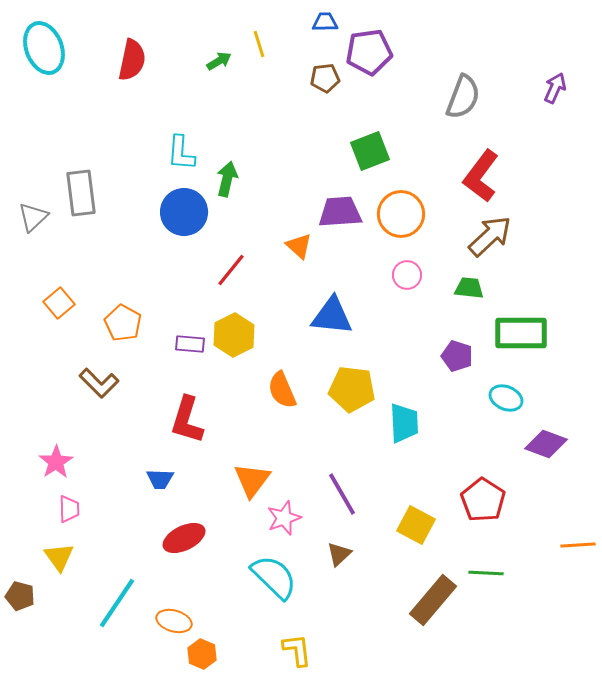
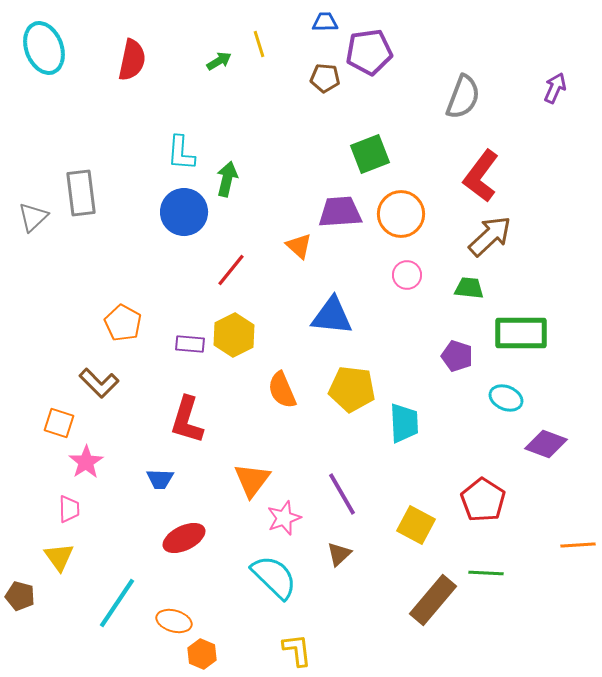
brown pentagon at (325, 78): rotated 12 degrees clockwise
green square at (370, 151): moved 3 px down
orange square at (59, 303): moved 120 px down; rotated 32 degrees counterclockwise
pink star at (56, 462): moved 30 px right
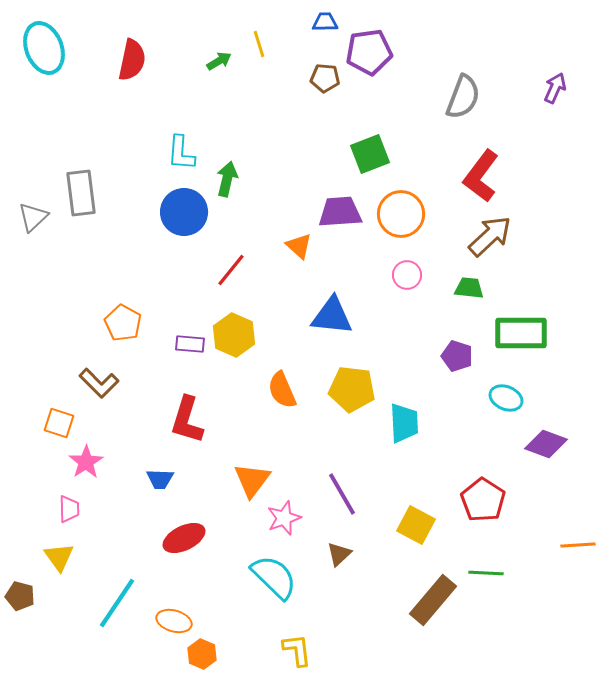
yellow hexagon at (234, 335): rotated 9 degrees counterclockwise
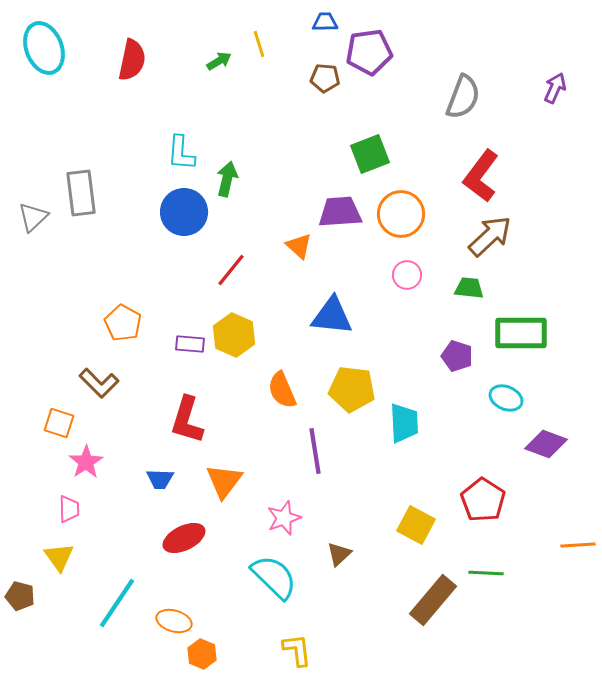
orange triangle at (252, 480): moved 28 px left, 1 px down
purple line at (342, 494): moved 27 px left, 43 px up; rotated 21 degrees clockwise
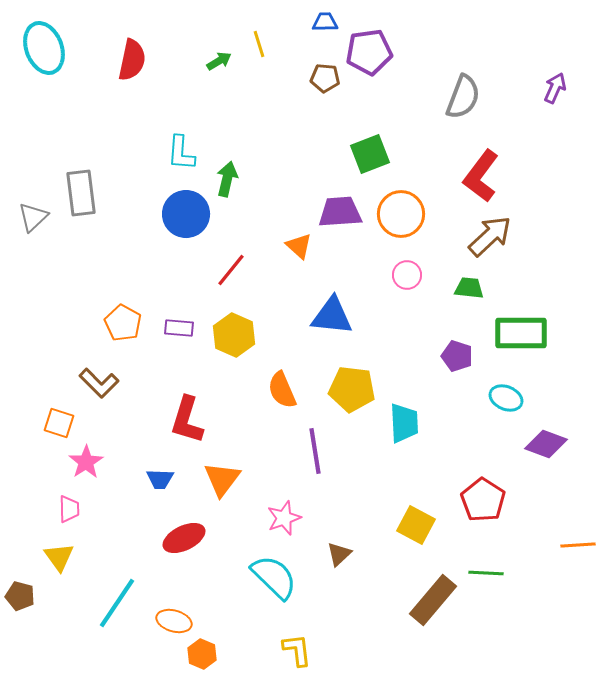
blue circle at (184, 212): moved 2 px right, 2 px down
purple rectangle at (190, 344): moved 11 px left, 16 px up
orange triangle at (224, 481): moved 2 px left, 2 px up
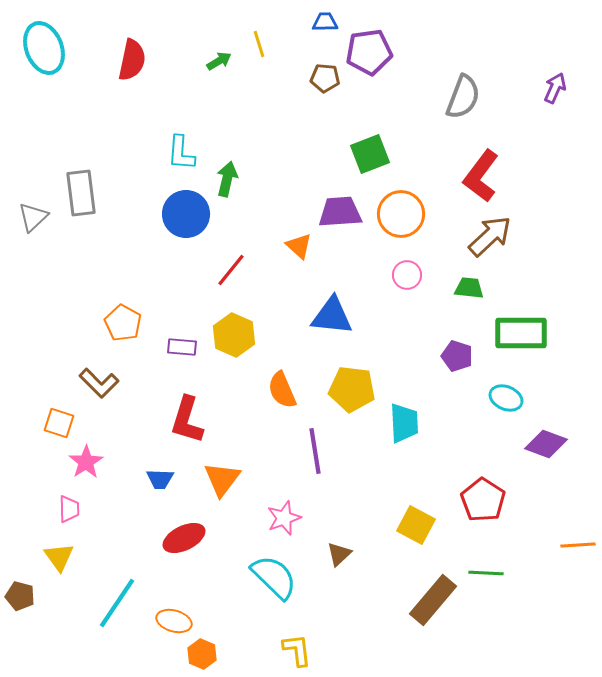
purple rectangle at (179, 328): moved 3 px right, 19 px down
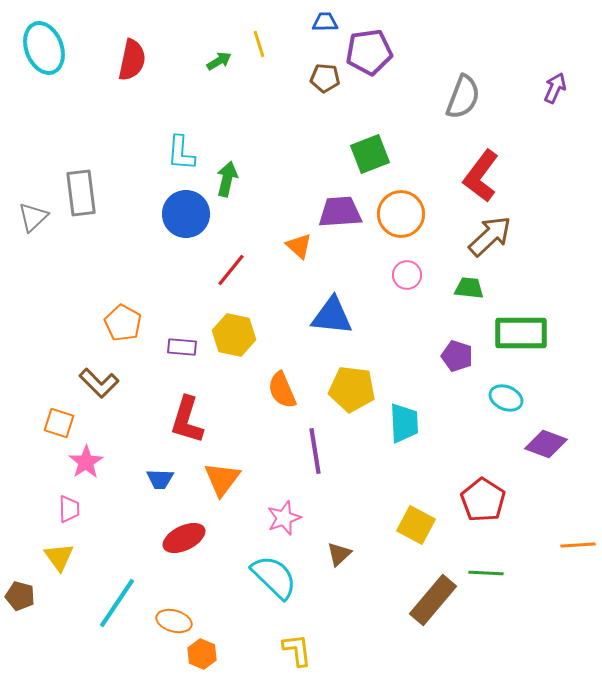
yellow hexagon at (234, 335): rotated 12 degrees counterclockwise
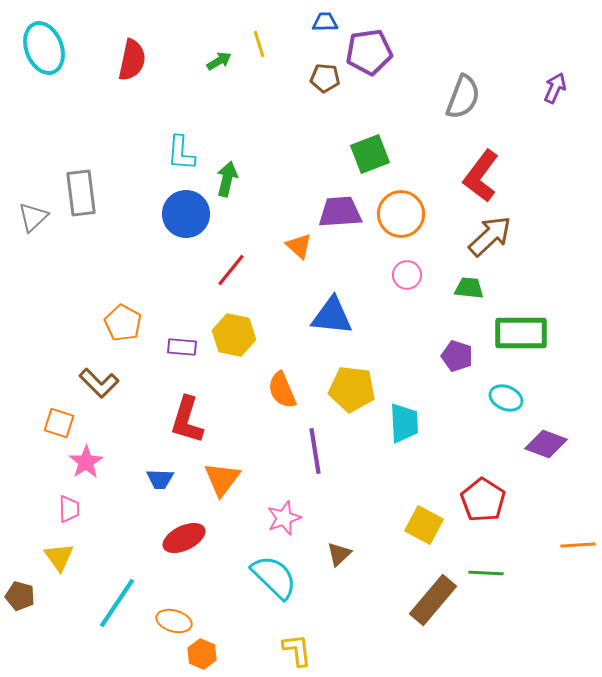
yellow square at (416, 525): moved 8 px right
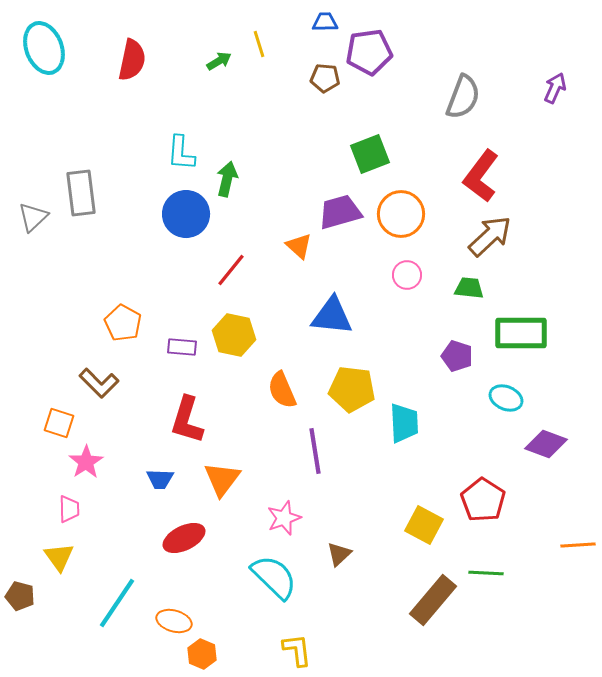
purple trapezoid at (340, 212): rotated 12 degrees counterclockwise
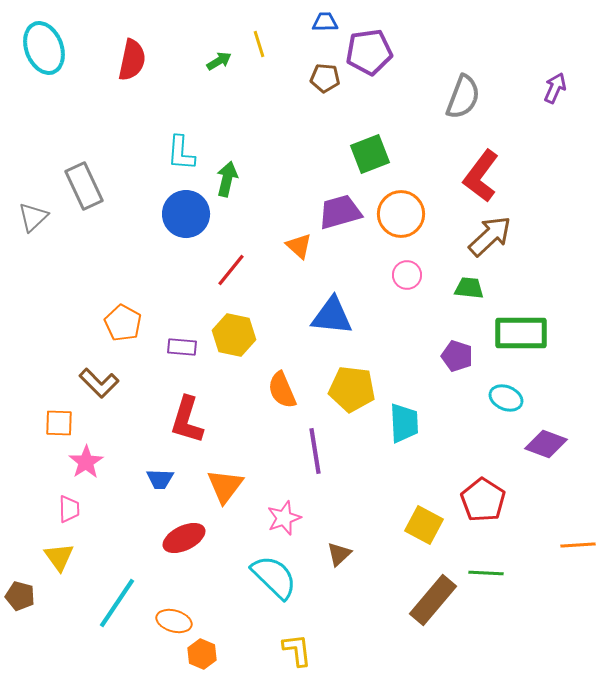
gray rectangle at (81, 193): moved 3 px right, 7 px up; rotated 18 degrees counterclockwise
orange square at (59, 423): rotated 16 degrees counterclockwise
orange triangle at (222, 479): moved 3 px right, 7 px down
